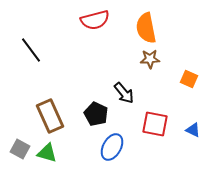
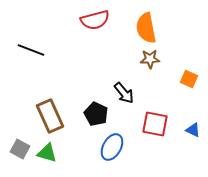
black line: rotated 32 degrees counterclockwise
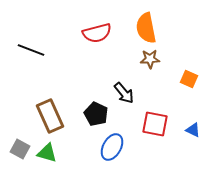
red semicircle: moved 2 px right, 13 px down
